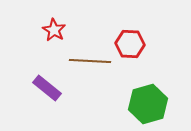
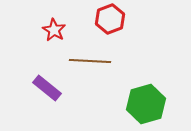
red hexagon: moved 20 px left, 25 px up; rotated 24 degrees counterclockwise
green hexagon: moved 2 px left
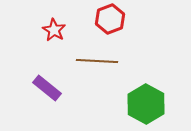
brown line: moved 7 px right
green hexagon: rotated 15 degrees counterclockwise
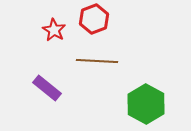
red hexagon: moved 16 px left
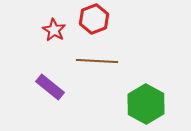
purple rectangle: moved 3 px right, 1 px up
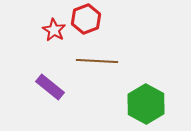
red hexagon: moved 8 px left
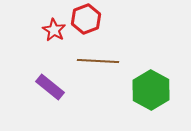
brown line: moved 1 px right
green hexagon: moved 5 px right, 14 px up
